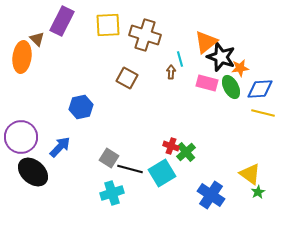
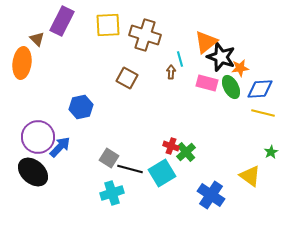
orange ellipse: moved 6 px down
purple circle: moved 17 px right
yellow triangle: moved 2 px down
green star: moved 13 px right, 40 px up
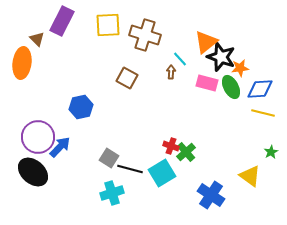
cyan line: rotated 28 degrees counterclockwise
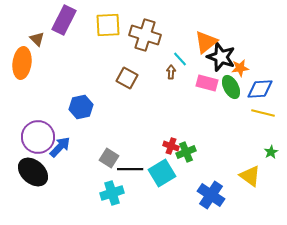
purple rectangle: moved 2 px right, 1 px up
green cross: rotated 18 degrees clockwise
black line: rotated 15 degrees counterclockwise
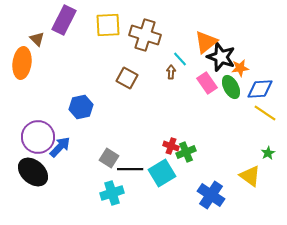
pink rectangle: rotated 40 degrees clockwise
yellow line: moved 2 px right; rotated 20 degrees clockwise
green star: moved 3 px left, 1 px down
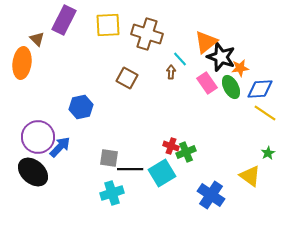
brown cross: moved 2 px right, 1 px up
gray square: rotated 24 degrees counterclockwise
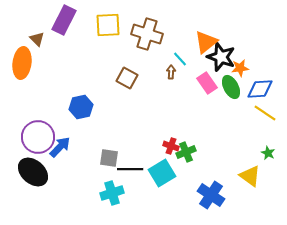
green star: rotated 16 degrees counterclockwise
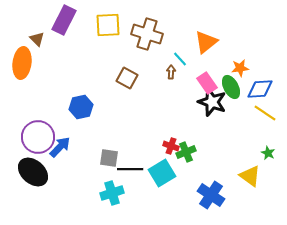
black star: moved 9 px left, 45 px down
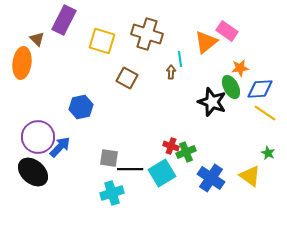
yellow square: moved 6 px left, 16 px down; rotated 20 degrees clockwise
cyan line: rotated 35 degrees clockwise
pink rectangle: moved 20 px right, 52 px up; rotated 20 degrees counterclockwise
blue cross: moved 17 px up
